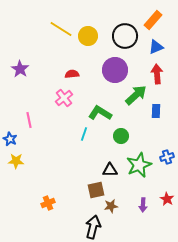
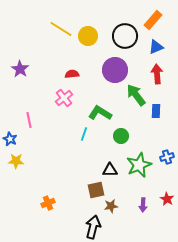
green arrow: rotated 85 degrees counterclockwise
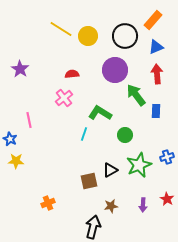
green circle: moved 4 px right, 1 px up
black triangle: rotated 28 degrees counterclockwise
brown square: moved 7 px left, 9 px up
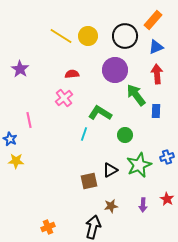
yellow line: moved 7 px down
orange cross: moved 24 px down
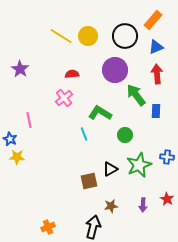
cyan line: rotated 40 degrees counterclockwise
blue cross: rotated 24 degrees clockwise
yellow star: moved 1 px right, 4 px up
black triangle: moved 1 px up
